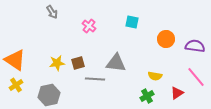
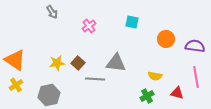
pink cross: rotated 16 degrees clockwise
brown square: rotated 32 degrees counterclockwise
pink line: rotated 30 degrees clockwise
red triangle: rotated 48 degrees clockwise
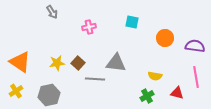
pink cross: moved 1 px down; rotated 24 degrees clockwise
orange circle: moved 1 px left, 1 px up
orange triangle: moved 5 px right, 2 px down
yellow cross: moved 6 px down
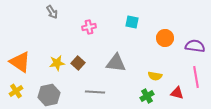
gray line: moved 13 px down
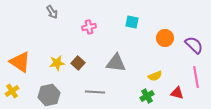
purple semicircle: moved 1 px left, 1 px up; rotated 36 degrees clockwise
yellow semicircle: rotated 32 degrees counterclockwise
yellow cross: moved 4 px left
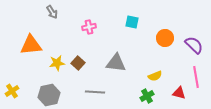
orange triangle: moved 11 px right, 17 px up; rotated 40 degrees counterclockwise
red triangle: moved 2 px right
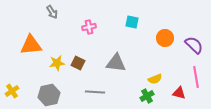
brown square: rotated 16 degrees counterclockwise
yellow semicircle: moved 3 px down
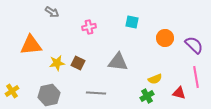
gray arrow: rotated 24 degrees counterclockwise
gray triangle: moved 2 px right, 1 px up
gray line: moved 1 px right, 1 px down
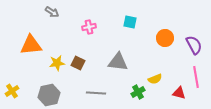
cyan square: moved 2 px left
purple semicircle: rotated 18 degrees clockwise
green cross: moved 9 px left, 4 px up
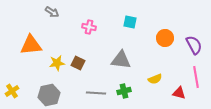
pink cross: rotated 24 degrees clockwise
gray triangle: moved 3 px right, 2 px up
green cross: moved 14 px left, 1 px up; rotated 16 degrees clockwise
